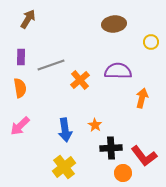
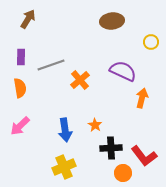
brown ellipse: moved 2 px left, 3 px up
purple semicircle: moved 5 px right; rotated 24 degrees clockwise
yellow cross: rotated 15 degrees clockwise
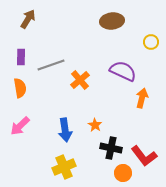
black cross: rotated 15 degrees clockwise
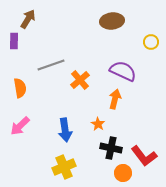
purple rectangle: moved 7 px left, 16 px up
orange arrow: moved 27 px left, 1 px down
orange star: moved 3 px right, 1 px up
